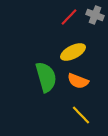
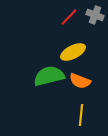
green semicircle: moved 3 px right, 1 px up; rotated 88 degrees counterclockwise
orange semicircle: moved 2 px right
yellow line: rotated 50 degrees clockwise
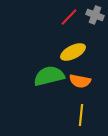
orange semicircle: rotated 10 degrees counterclockwise
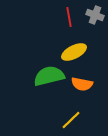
red line: rotated 54 degrees counterclockwise
yellow ellipse: moved 1 px right
orange semicircle: moved 2 px right, 3 px down
yellow line: moved 10 px left, 5 px down; rotated 40 degrees clockwise
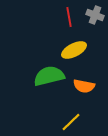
yellow ellipse: moved 2 px up
orange semicircle: moved 2 px right, 2 px down
yellow line: moved 2 px down
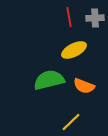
gray cross: moved 3 px down; rotated 24 degrees counterclockwise
green semicircle: moved 4 px down
orange semicircle: rotated 10 degrees clockwise
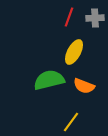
red line: rotated 30 degrees clockwise
yellow ellipse: moved 2 px down; rotated 35 degrees counterclockwise
yellow line: rotated 10 degrees counterclockwise
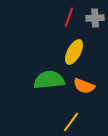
green semicircle: rotated 8 degrees clockwise
